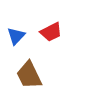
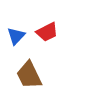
red trapezoid: moved 4 px left
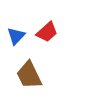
red trapezoid: rotated 15 degrees counterclockwise
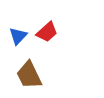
blue triangle: moved 2 px right
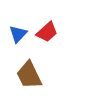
blue triangle: moved 2 px up
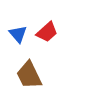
blue triangle: rotated 24 degrees counterclockwise
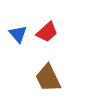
brown trapezoid: moved 19 px right, 3 px down
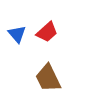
blue triangle: moved 1 px left
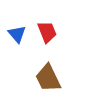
red trapezoid: rotated 70 degrees counterclockwise
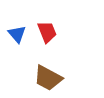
brown trapezoid: rotated 36 degrees counterclockwise
